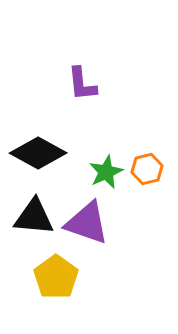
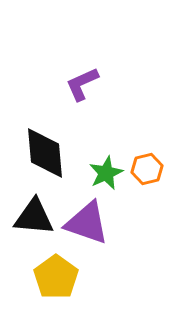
purple L-shape: rotated 72 degrees clockwise
black diamond: moved 7 px right; rotated 56 degrees clockwise
green star: moved 1 px down
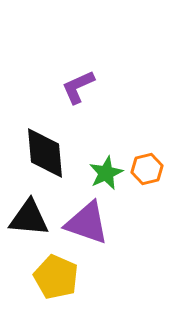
purple L-shape: moved 4 px left, 3 px down
black triangle: moved 5 px left, 1 px down
yellow pentagon: rotated 12 degrees counterclockwise
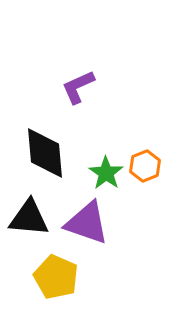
orange hexagon: moved 2 px left, 3 px up; rotated 8 degrees counterclockwise
green star: rotated 12 degrees counterclockwise
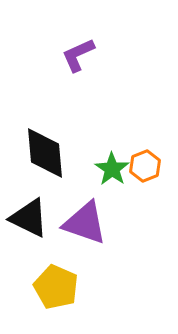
purple L-shape: moved 32 px up
green star: moved 6 px right, 4 px up
black triangle: rotated 21 degrees clockwise
purple triangle: moved 2 px left
yellow pentagon: moved 10 px down
